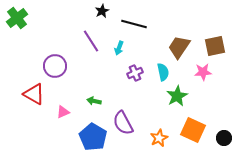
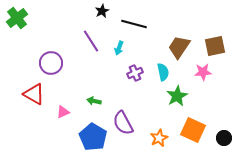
purple circle: moved 4 px left, 3 px up
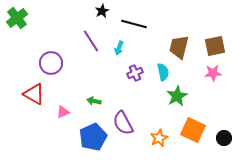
brown trapezoid: rotated 20 degrees counterclockwise
pink star: moved 10 px right, 1 px down
blue pentagon: rotated 16 degrees clockwise
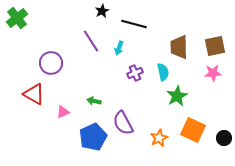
brown trapezoid: rotated 15 degrees counterclockwise
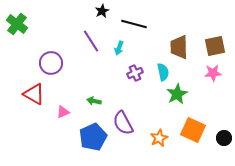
green cross: moved 6 px down; rotated 15 degrees counterclockwise
green star: moved 2 px up
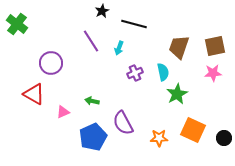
brown trapezoid: rotated 20 degrees clockwise
green arrow: moved 2 px left
orange star: rotated 24 degrees clockwise
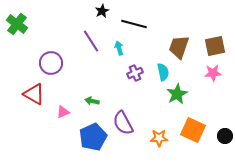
cyan arrow: rotated 144 degrees clockwise
black circle: moved 1 px right, 2 px up
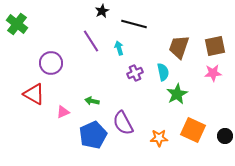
blue pentagon: moved 2 px up
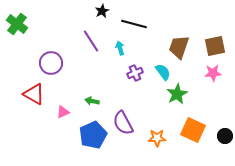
cyan arrow: moved 1 px right
cyan semicircle: rotated 24 degrees counterclockwise
orange star: moved 2 px left
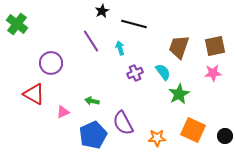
green star: moved 2 px right
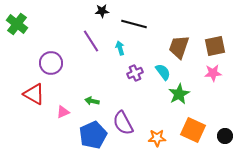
black star: rotated 24 degrees clockwise
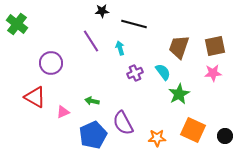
red triangle: moved 1 px right, 3 px down
